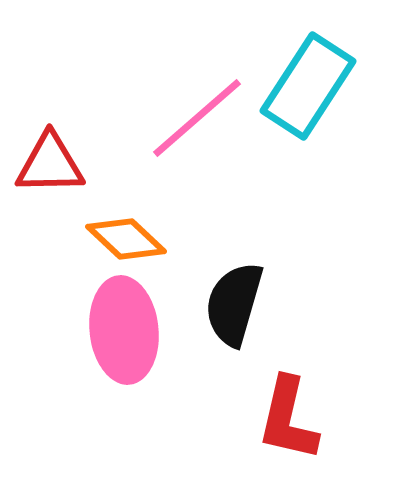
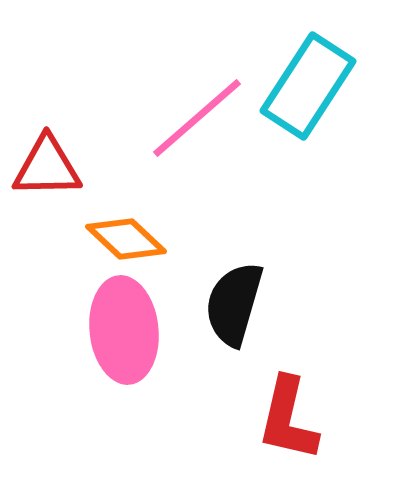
red triangle: moved 3 px left, 3 px down
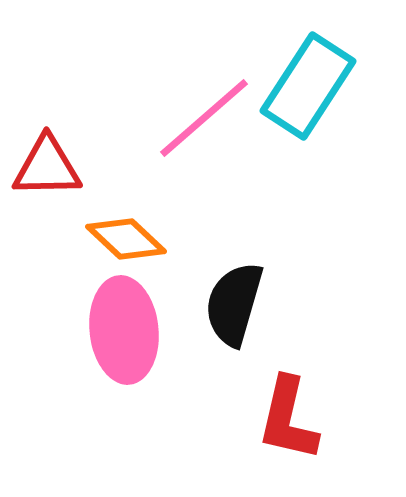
pink line: moved 7 px right
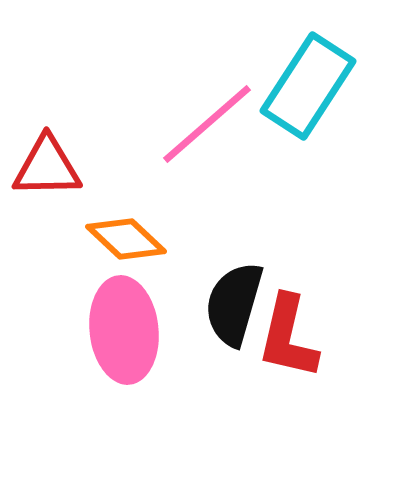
pink line: moved 3 px right, 6 px down
red L-shape: moved 82 px up
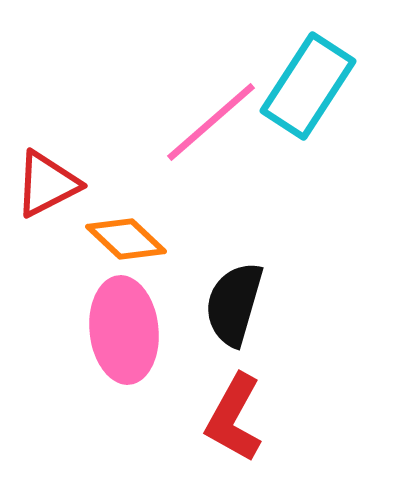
pink line: moved 4 px right, 2 px up
red triangle: moved 17 px down; rotated 26 degrees counterclockwise
red L-shape: moved 54 px left, 81 px down; rotated 16 degrees clockwise
